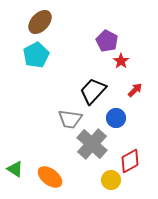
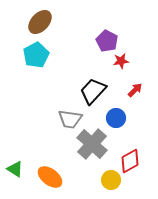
red star: rotated 28 degrees clockwise
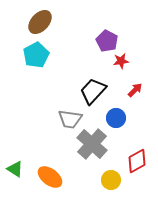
red diamond: moved 7 px right
